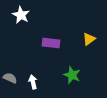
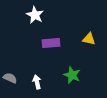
white star: moved 14 px right
yellow triangle: rotated 48 degrees clockwise
purple rectangle: rotated 12 degrees counterclockwise
white arrow: moved 4 px right
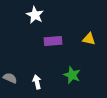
purple rectangle: moved 2 px right, 2 px up
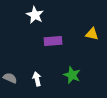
yellow triangle: moved 3 px right, 5 px up
white arrow: moved 3 px up
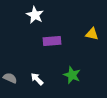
purple rectangle: moved 1 px left
white arrow: rotated 32 degrees counterclockwise
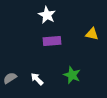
white star: moved 12 px right
gray semicircle: rotated 56 degrees counterclockwise
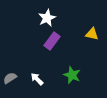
white star: moved 3 px down; rotated 18 degrees clockwise
purple rectangle: rotated 48 degrees counterclockwise
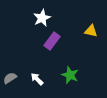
white star: moved 5 px left
yellow triangle: moved 1 px left, 3 px up
green star: moved 2 px left
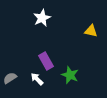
purple rectangle: moved 6 px left, 20 px down; rotated 66 degrees counterclockwise
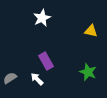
green star: moved 18 px right, 3 px up
